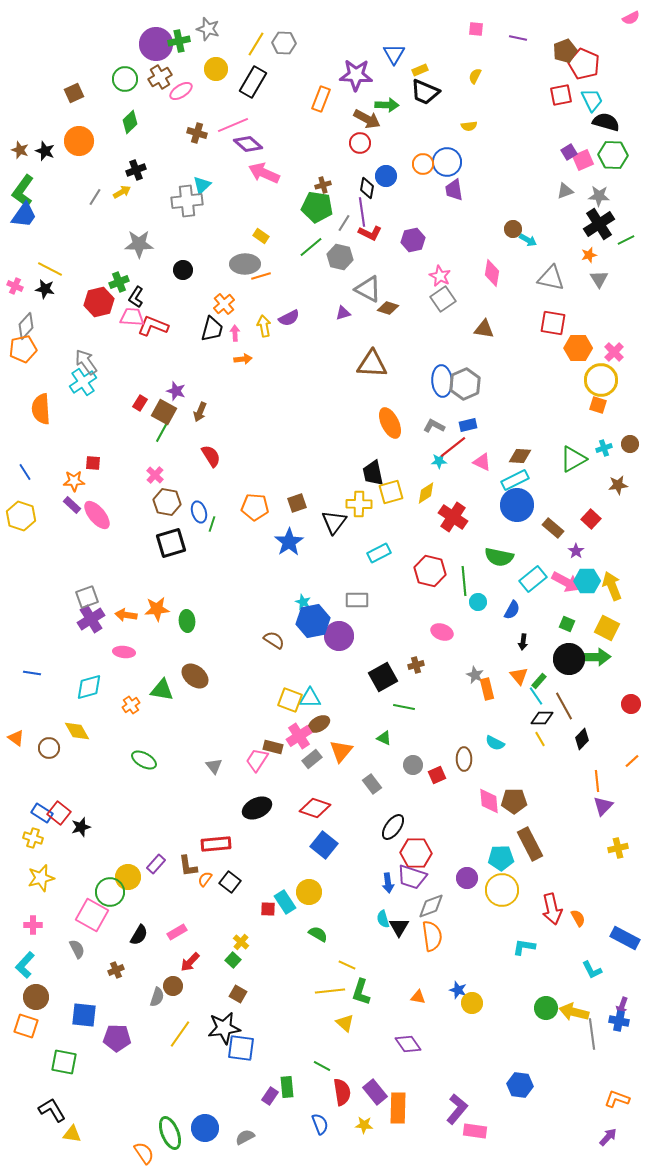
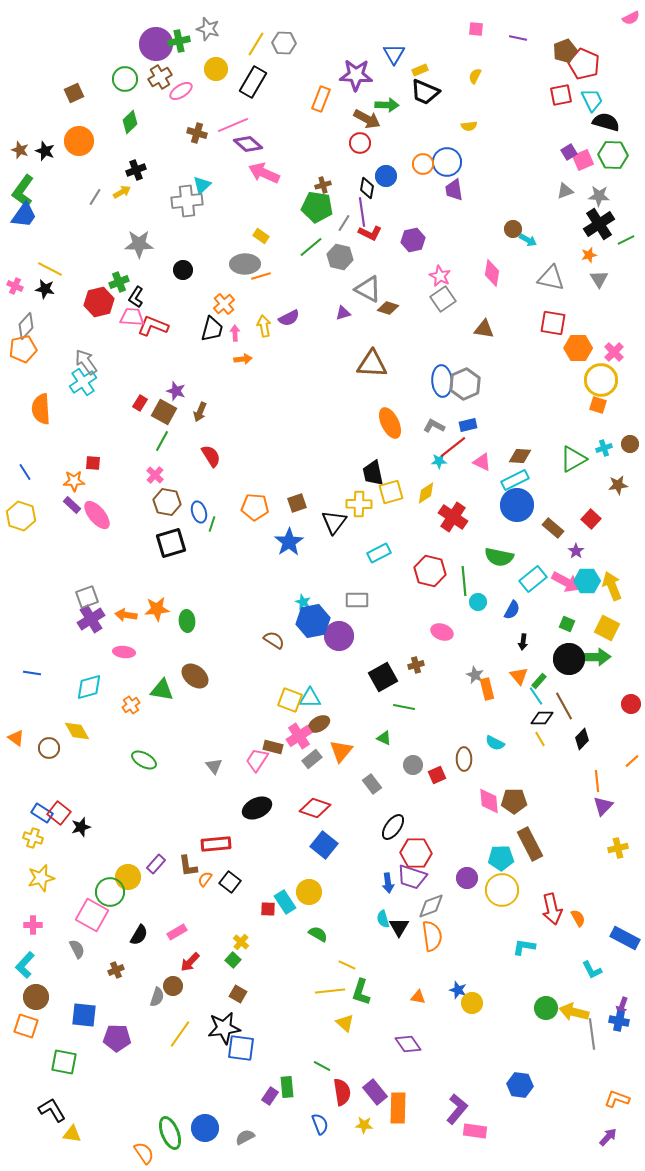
green line at (162, 432): moved 9 px down
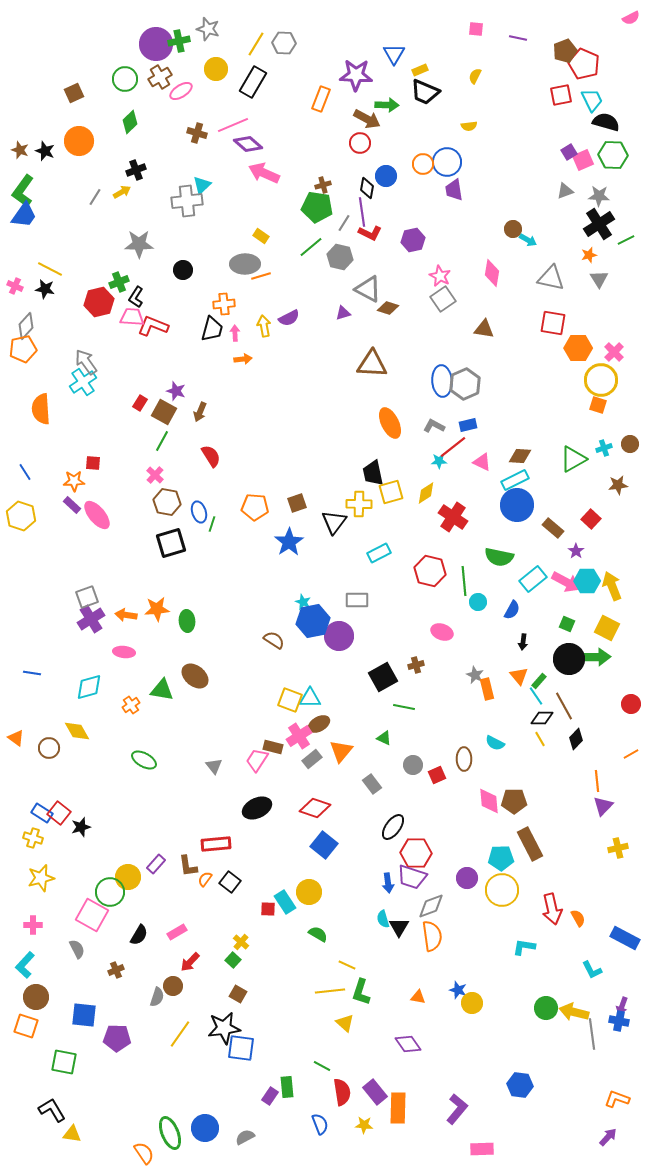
orange cross at (224, 304): rotated 35 degrees clockwise
black diamond at (582, 739): moved 6 px left
orange line at (632, 761): moved 1 px left, 7 px up; rotated 14 degrees clockwise
pink rectangle at (475, 1131): moved 7 px right, 18 px down; rotated 10 degrees counterclockwise
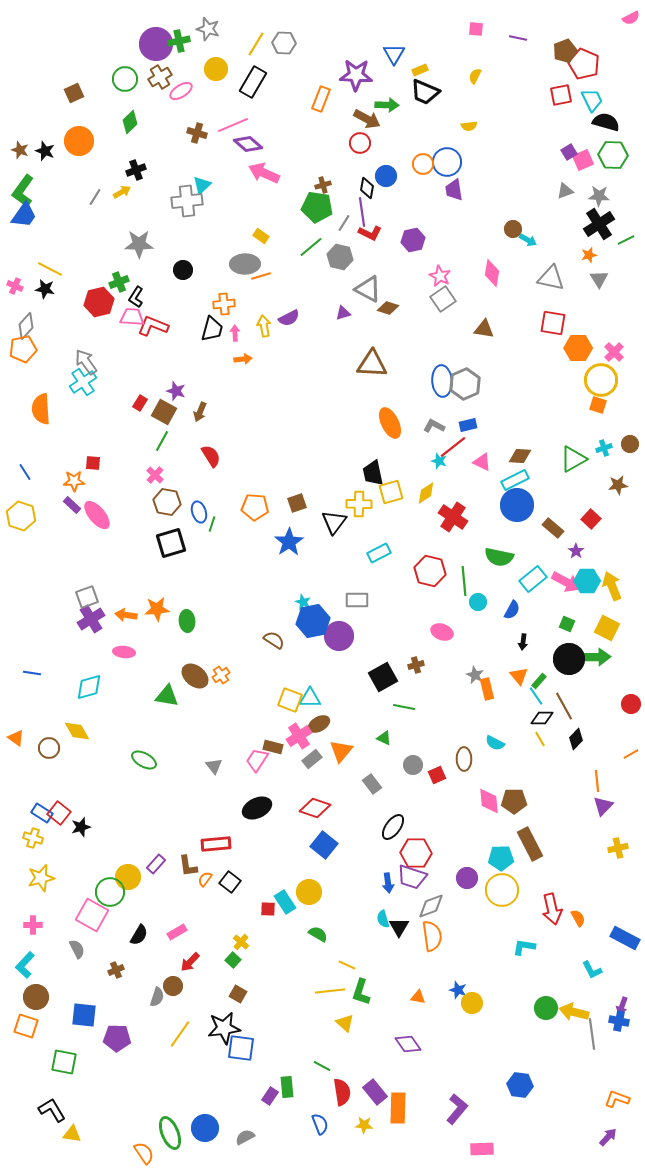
cyan star at (439, 461): rotated 21 degrees clockwise
green triangle at (162, 690): moved 5 px right, 6 px down
orange cross at (131, 705): moved 90 px right, 30 px up
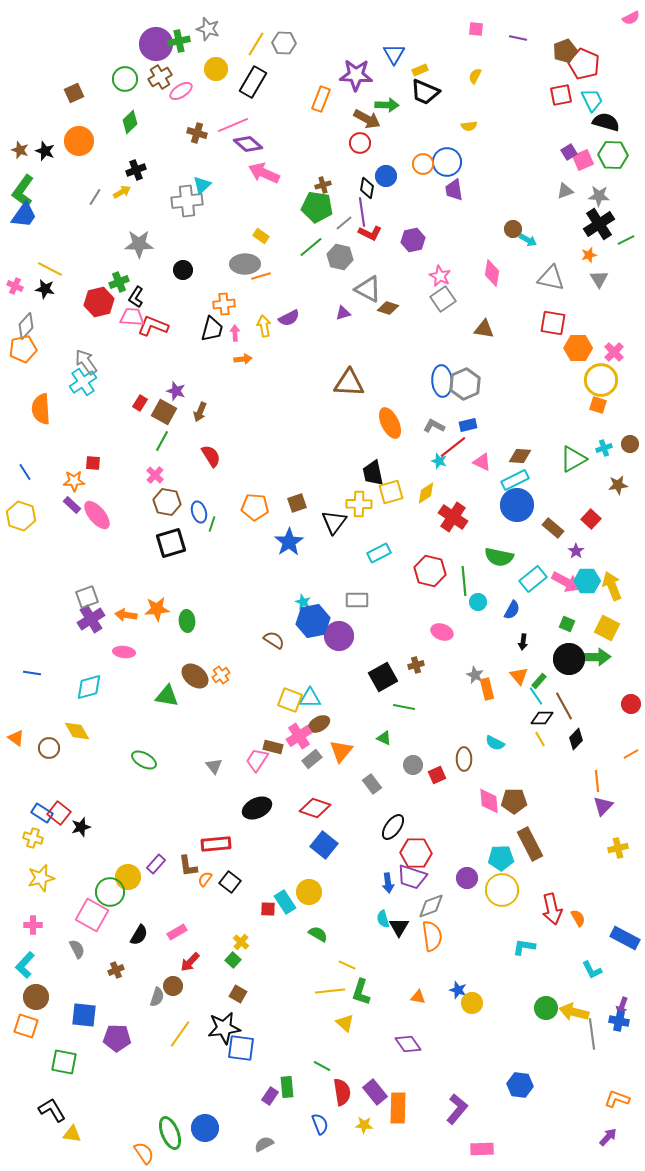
gray line at (344, 223): rotated 18 degrees clockwise
brown triangle at (372, 364): moved 23 px left, 19 px down
gray semicircle at (245, 1137): moved 19 px right, 7 px down
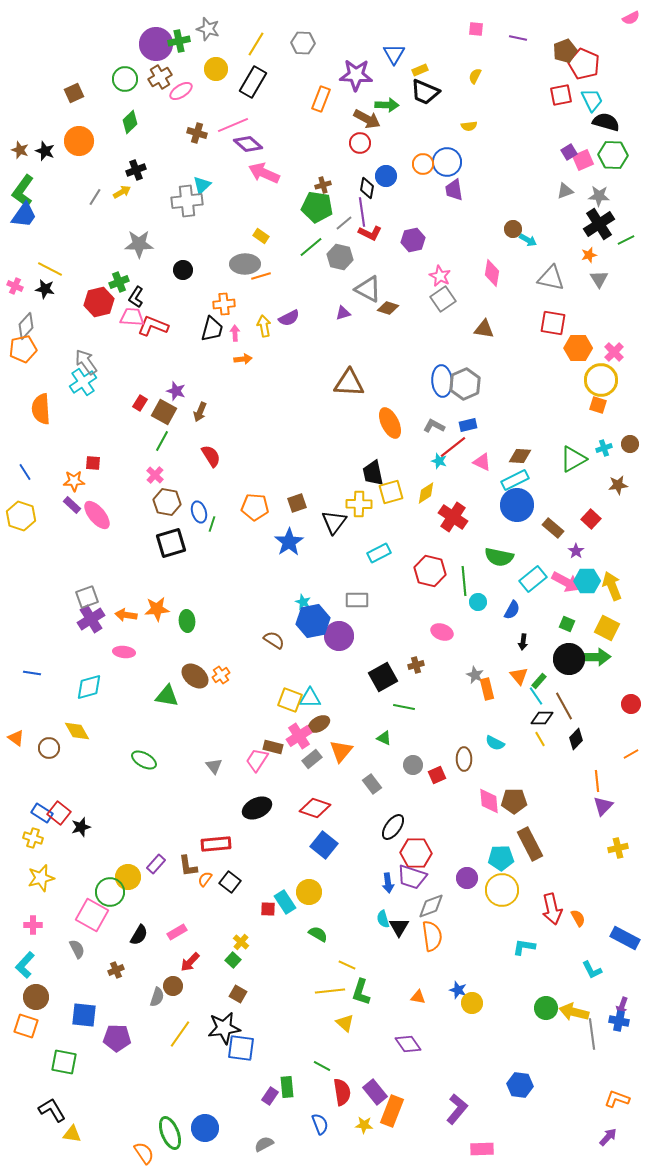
gray hexagon at (284, 43): moved 19 px right
orange rectangle at (398, 1108): moved 6 px left, 3 px down; rotated 20 degrees clockwise
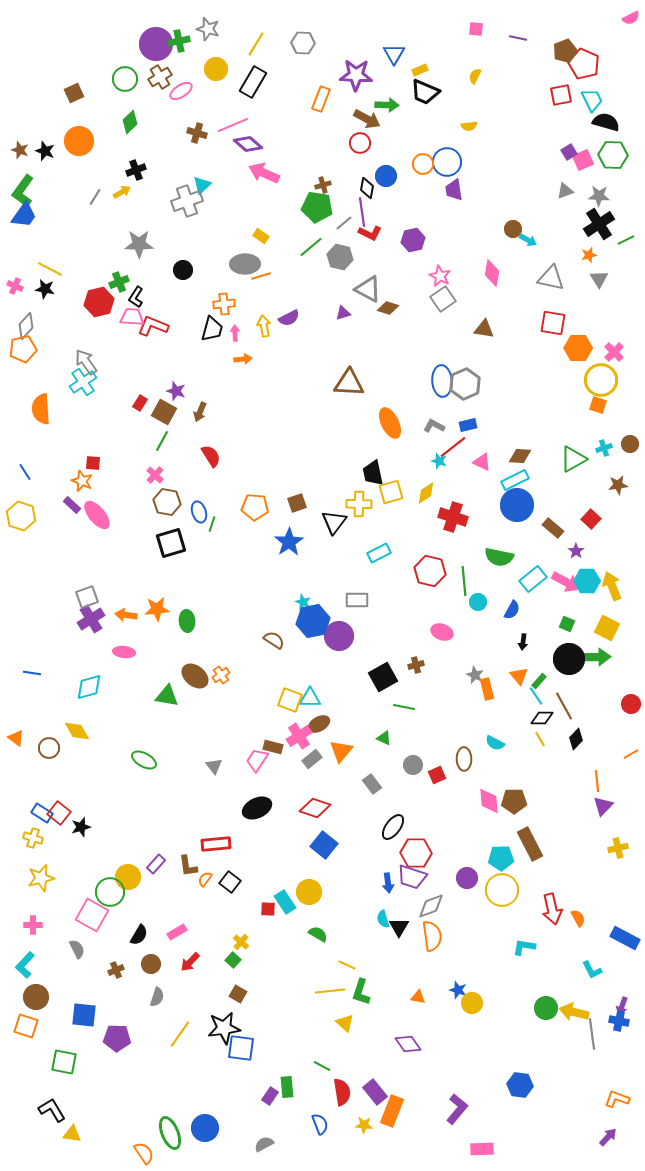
gray cross at (187, 201): rotated 12 degrees counterclockwise
orange star at (74, 481): moved 8 px right; rotated 25 degrees clockwise
red cross at (453, 517): rotated 16 degrees counterclockwise
brown circle at (173, 986): moved 22 px left, 22 px up
